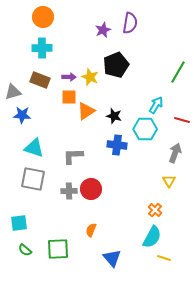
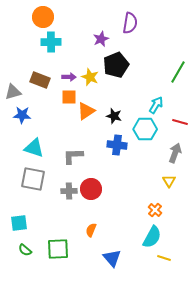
purple star: moved 2 px left, 9 px down
cyan cross: moved 9 px right, 6 px up
red line: moved 2 px left, 2 px down
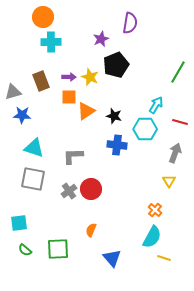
brown rectangle: moved 1 px right, 1 px down; rotated 48 degrees clockwise
gray cross: rotated 35 degrees counterclockwise
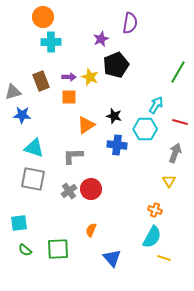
orange triangle: moved 14 px down
orange cross: rotated 24 degrees counterclockwise
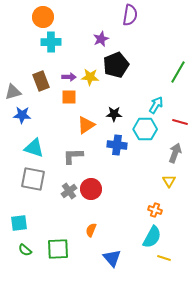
purple semicircle: moved 8 px up
yellow star: rotated 18 degrees counterclockwise
black star: moved 2 px up; rotated 14 degrees counterclockwise
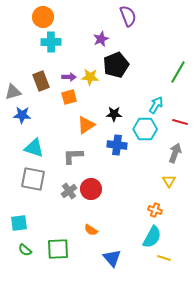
purple semicircle: moved 2 px left, 1 px down; rotated 30 degrees counterclockwise
orange square: rotated 14 degrees counterclockwise
orange semicircle: rotated 80 degrees counterclockwise
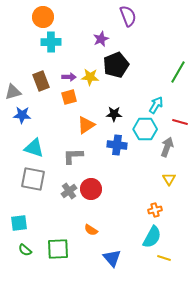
gray arrow: moved 8 px left, 6 px up
yellow triangle: moved 2 px up
orange cross: rotated 32 degrees counterclockwise
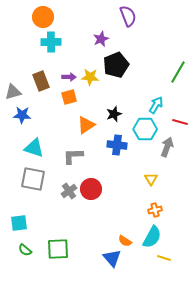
black star: rotated 21 degrees counterclockwise
yellow triangle: moved 18 px left
orange semicircle: moved 34 px right, 11 px down
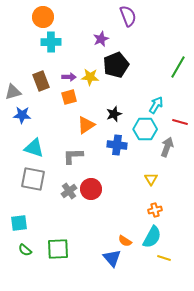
green line: moved 5 px up
